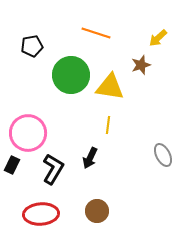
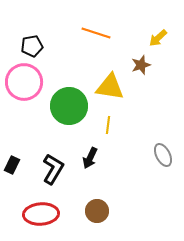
green circle: moved 2 px left, 31 px down
pink circle: moved 4 px left, 51 px up
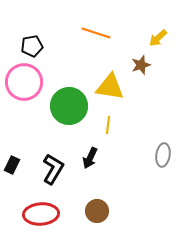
gray ellipse: rotated 35 degrees clockwise
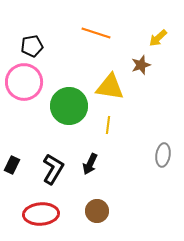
black arrow: moved 6 px down
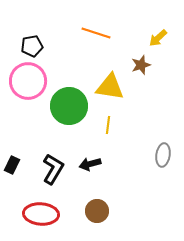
pink circle: moved 4 px right, 1 px up
black arrow: rotated 50 degrees clockwise
red ellipse: rotated 8 degrees clockwise
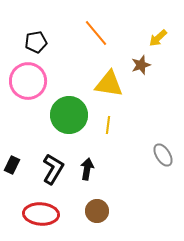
orange line: rotated 32 degrees clockwise
black pentagon: moved 4 px right, 4 px up
yellow triangle: moved 1 px left, 3 px up
green circle: moved 9 px down
gray ellipse: rotated 40 degrees counterclockwise
black arrow: moved 3 px left, 5 px down; rotated 115 degrees clockwise
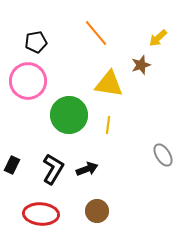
black arrow: rotated 60 degrees clockwise
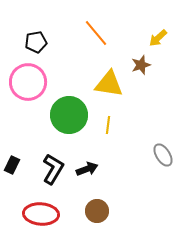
pink circle: moved 1 px down
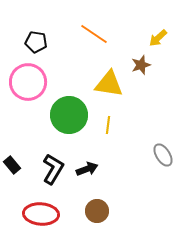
orange line: moved 2 px left, 1 px down; rotated 16 degrees counterclockwise
black pentagon: rotated 20 degrees clockwise
black rectangle: rotated 66 degrees counterclockwise
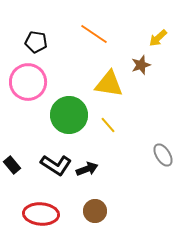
yellow line: rotated 48 degrees counterclockwise
black L-shape: moved 3 px right, 4 px up; rotated 92 degrees clockwise
brown circle: moved 2 px left
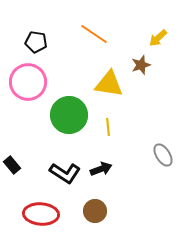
yellow line: moved 2 px down; rotated 36 degrees clockwise
black L-shape: moved 9 px right, 8 px down
black arrow: moved 14 px right
